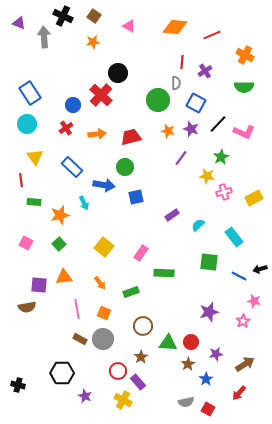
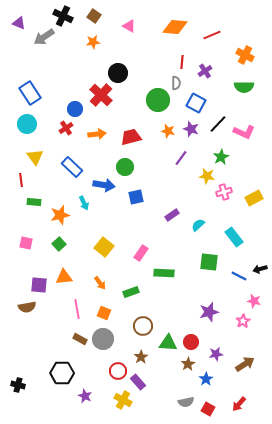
gray arrow at (44, 37): rotated 120 degrees counterclockwise
blue circle at (73, 105): moved 2 px right, 4 px down
pink square at (26, 243): rotated 16 degrees counterclockwise
red arrow at (239, 393): moved 11 px down
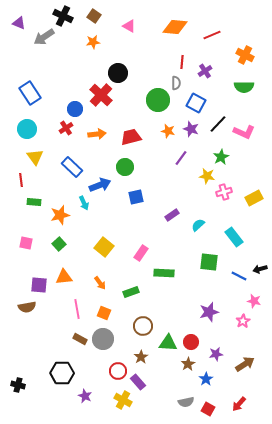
cyan circle at (27, 124): moved 5 px down
blue arrow at (104, 185): moved 4 px left; rotated 30 degrees counterclockwise
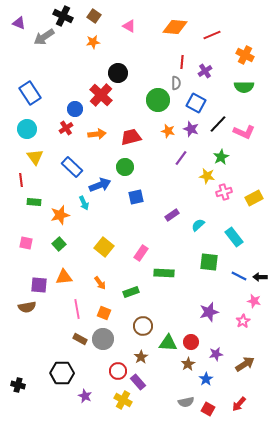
black arrow at (260, 269): moved 8 px down; rotated 16 degrees clockwise
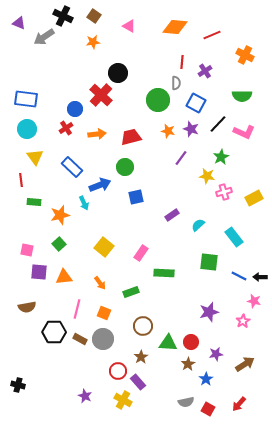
green semicircle at (244, 87): moved 2 px left, 9 px down
blue rectangle at (30, 93): moved 4 px left, 6 px down; rotated 50 degrees counterclockwise
pink square at (26, 243): moved 1 px right, 7 px down
purple square at (39, 285): moved 13 px up
pink line at (77, 309): rotated 24 degrees clockwise
black hexagon at (62, 373): moved 8 px left, 41 px up
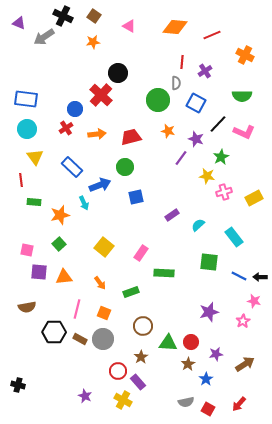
purple star at (191, 129): moved 5 px right, 10 px down
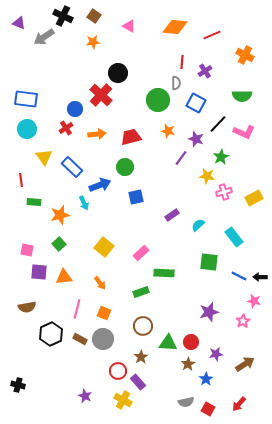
yellow triangle at (35, 157): moved 9 px right
pink rectangle at (141, 253): rotated 14 degrees clockwise
green rectangle at (131, 292): moved 10 px right
black hexagon at (54, 332): moved 3 px left, 2 px down; rotated 25 degrees counterclockwise
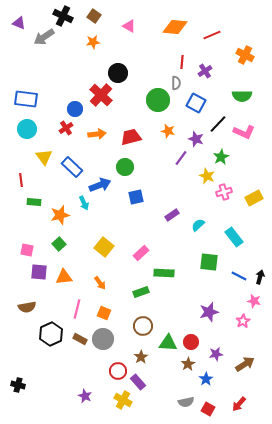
yellow star at (207, 176): rotated 14 degrees clockwise
black arrow at (260, 277): rotated 104 degrees clockwise
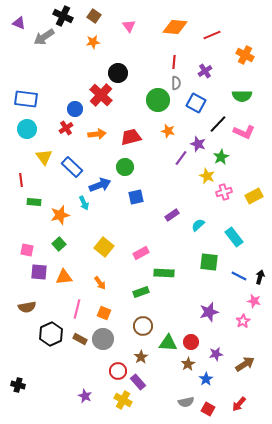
pink triangle at (129, 26): rotated 24 degrees clockwise
red line at (182, 62): moved 8 px left
purple star at (196, 139): moved 2 px right, 5 px down
yellow rectangle at (254, 198): moved 2 px up
pink rectangle at (141, 253): rotated 14 degrees clockwise
